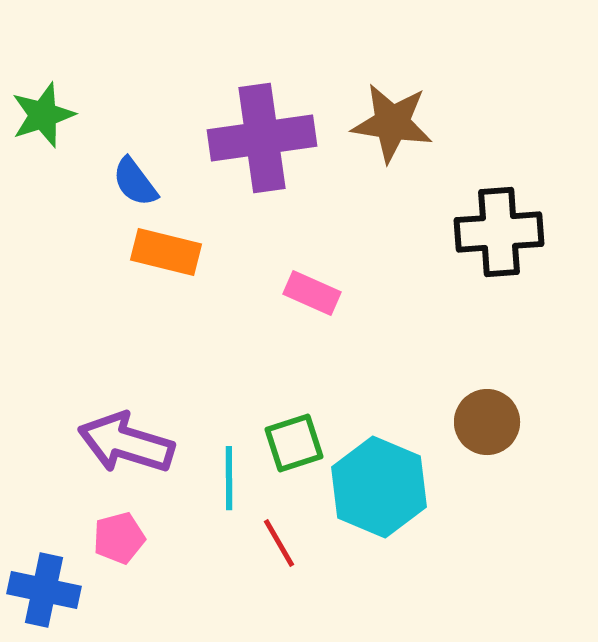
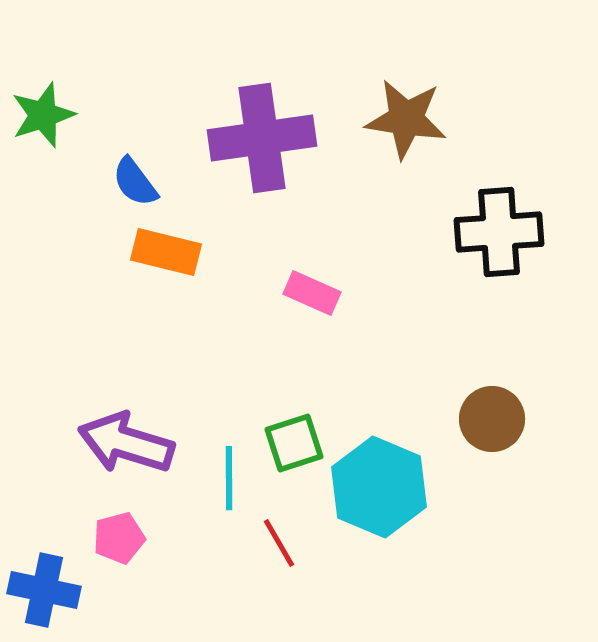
brown star: moved 14 px right, 4 px up
brown circle: moved 5 px right, 3 px up
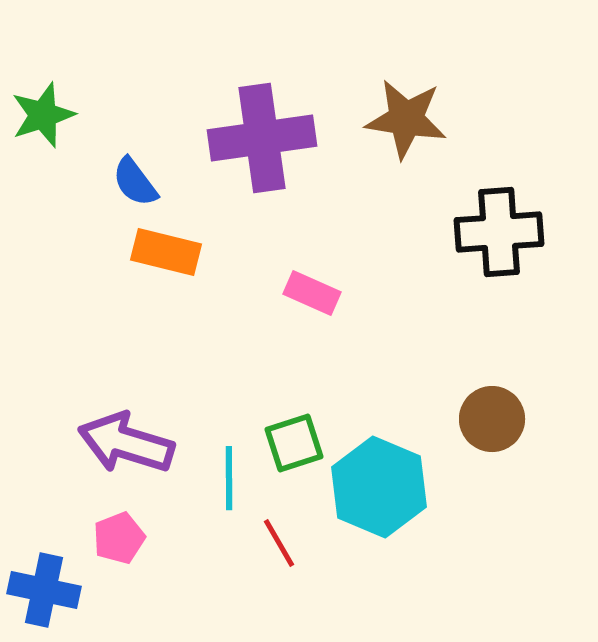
pink pentagon: rotated 6 degrees counterclockwise
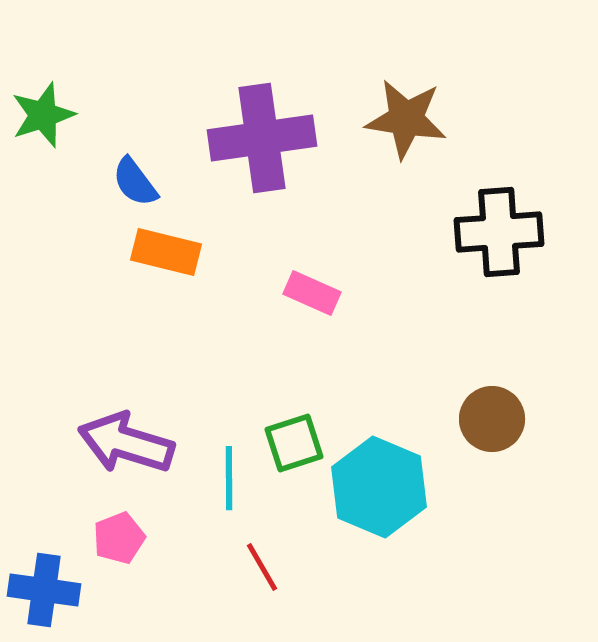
red line: moved 17 px left, 24 px down
blue cross: rotated 4 degrees counterclockwise
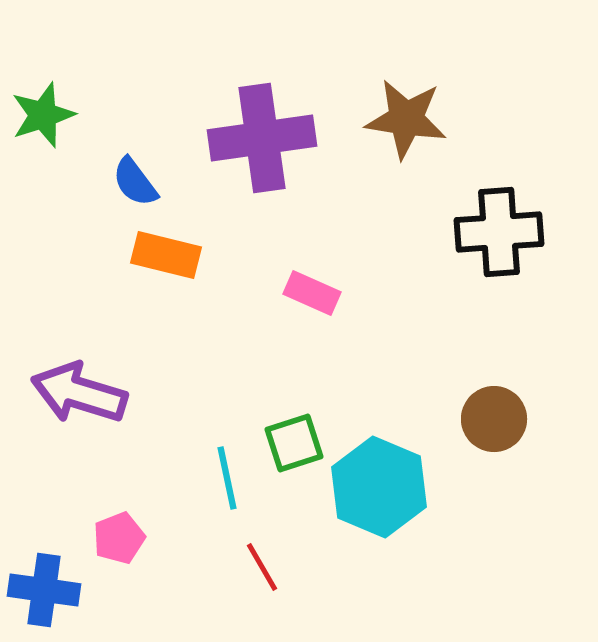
orange rectangle: moved 3 px down
brown circle: moved 2 px right
purple arrow: moved 47 px left, 50 px up
cyan line: moved 2 px left; rotated 12 degrees counterclockwise
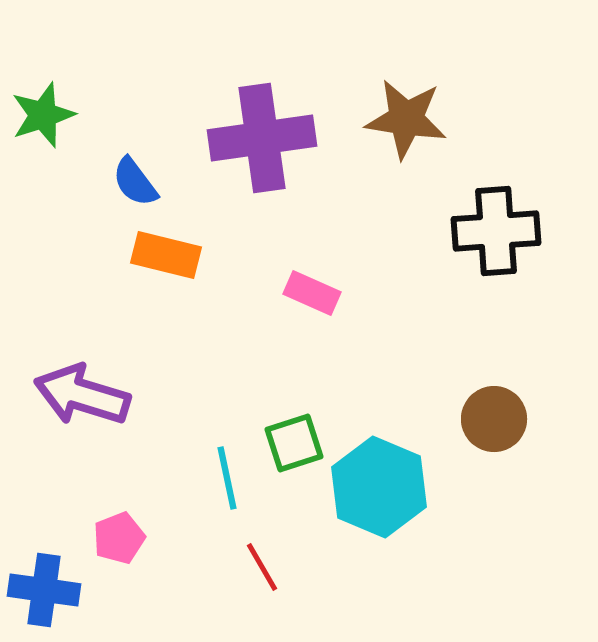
black cross: moved 3 px left, 1 px up
purple arrow: moved 3 px right, 2 px down
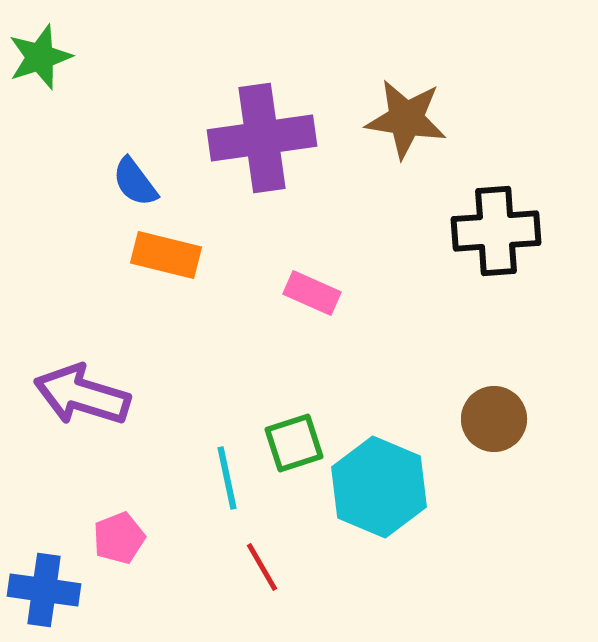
green star: moved 3 px left, 58 px up
